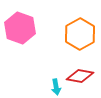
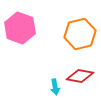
orange hexagon: rotated 16 degrees clockwise
cyan arrow: moved 1 px left
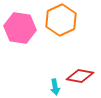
pink hexagon: rotated 12 degrees counterclockwise
orange hexagon: moved 19 px left, 14 px up; rotated 12 degrees counterclockwise
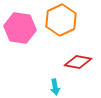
red diamond: moved 2 px left, 14 px up
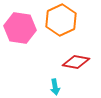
red diamond: moved 2 px left
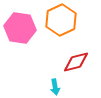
red diamond: rotated 24 degrees counterclockwise
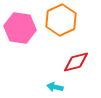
cyan arrow: rotated 112 degrees clockwise
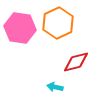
orange hexagon: moved 3 px left, 3 px down
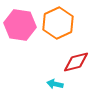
pink hexagon: moved 3 px up
cyan arrow: moved 3 px up
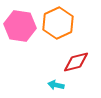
pink hexagon: moved 1 px down
cyan arrow: moved 1 px right, 1 px down
